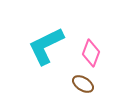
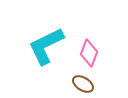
pink diamond: moved 2 px left
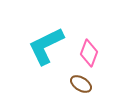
brown ellipse: moved 2 px left
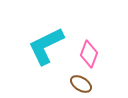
pink diamond: moved 1 px down
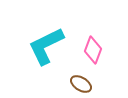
pink diamond: moved 4 px right, 4 px up
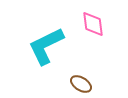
pink diamond: moved 26 px up; rotated 28 degrees counterclockwise
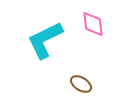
cyan L-shape: moved 1 px left, 6 px up
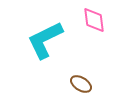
pink diamond: moved 1 px right, 4 px up
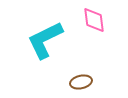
brown ellipse: moved 2 px up; rotated 45 degrees counterclockwise
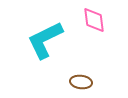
brown ellipse: rotated 20 degrees clockwise
